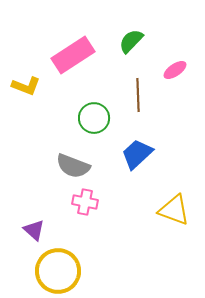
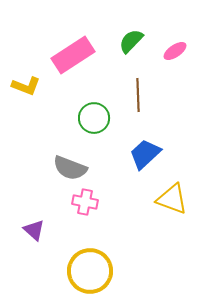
pink ellipse: moved 19 px up
blue trapezoid: moved 8 px right
gray semicircle: moved 3 px left, 2 px down
yellow triangle: moved 2 px left, 11 px up
yellow circle: moved 32 px right
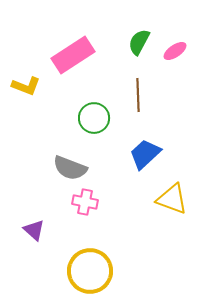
green semicircle: moved 8 px right, 1 px down; rotated 16 degrees counterclockwise
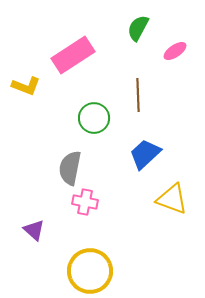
green semicircle: moved 1 px left, 14 px up
gray semicircle: rotated 80 degrees clockwise
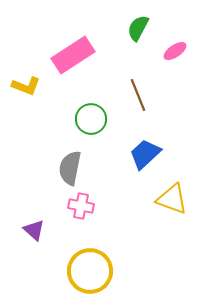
brown line: rotated 20 degrees counterclockwise
green circle: moved 3 px left, 1 px down
pink cross: moved 4 px left, 4 px down
